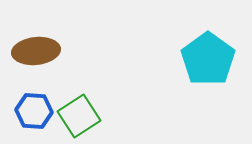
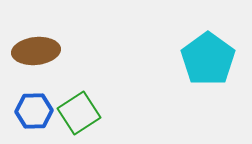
blue hexagon: rotated 6 degrees counterclockwise
green square: moved 3 px up
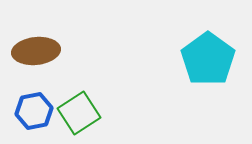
blue hexagon: rotated 9 degrees counterclockwise
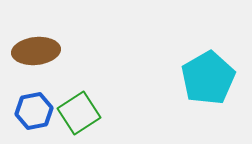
cyan pentagon: moved 19 px down; rotated 6 degrees clockwise
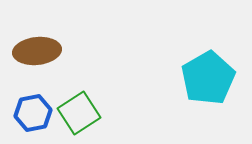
brown ellipse: moved 1 px right
blue hexagon: moved 1 px left, 2 px down
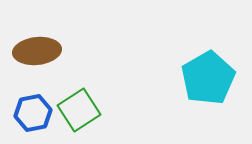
green square: moved 3 px up
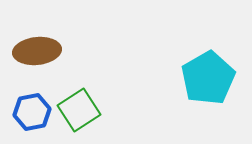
blue hexagon: moved 1 px left, 1 px up
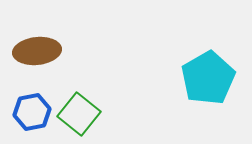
green square: moved 4 px down; rotated 18 degrees counterclockwise
